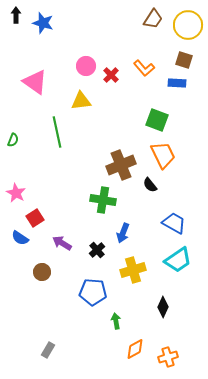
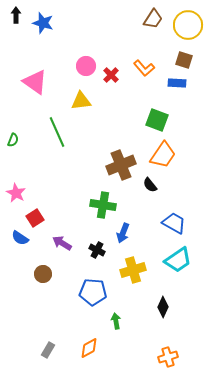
green line: rotated 12 degrees counterclockwise
orange trapezoid: rotated 60 degrees clockwise
green cross: moved 5 px down
black cross: rotated 21 degrees counterclockwise
brown circle: moved 1 px right, 2 px down
orange diamond: moved 46 px left, 1 px up
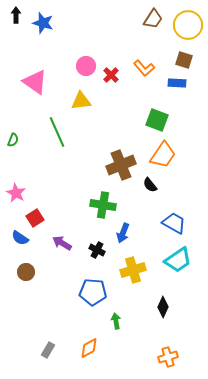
brown circle: moved 17 px left, 2 px up
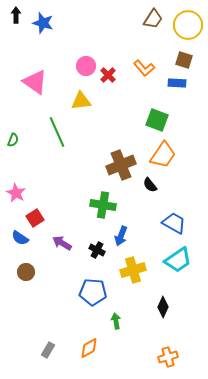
red cross: moved 3 px left
blue arrow: moved 2 px left, 3 px down
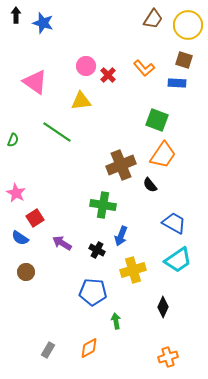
green line: rotated 32 degrees counterclockwise
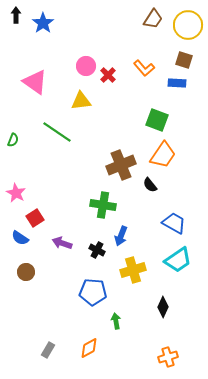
blue star: rotated 20 degrees clockwise
purple arrow: rotated 12 degrees counterclockwise
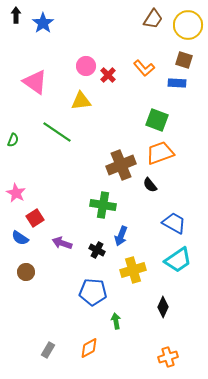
orange trapezoid: moved 3 px left, 2 px up; rotated 144 degrees counterclockwise
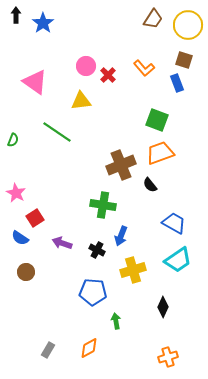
blue rectangle: rotated 66 degrees clockwise
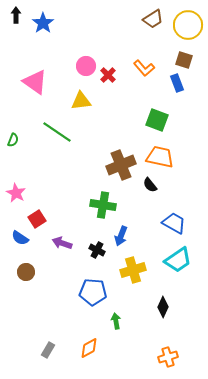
brown trapezoid: rotated 25 degrees clockwise
orange trapezoid: moved 4 px down; rotated 32 degrees clockwise
red square: moved 2 px right, 1 px down
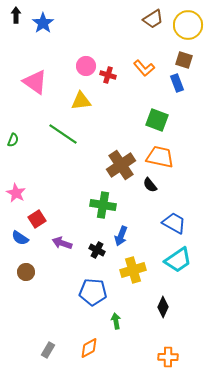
red cross: rotated 28 degrees counterclockwise
green line: moved 6 px right, 2 px down
brown cross: rotated 12 degrees counterclockwise
orange cross: rotated 18 degrees clockwise
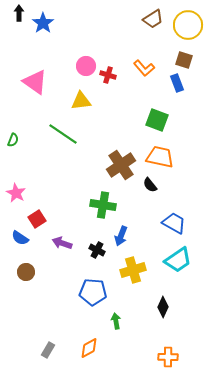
black arrow: moved 3 px right, 2 px up
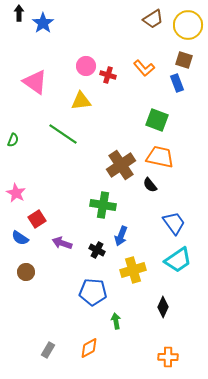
blue trapezoid: rotated 25 degrees clockwise
